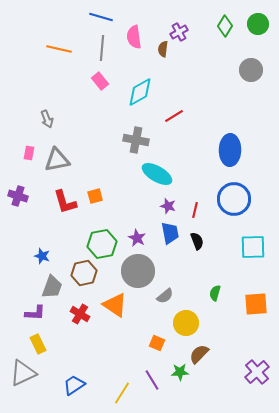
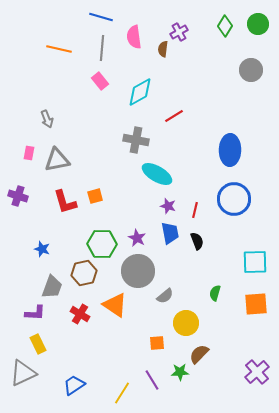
green hexagon at (102, 244): rotated 12 degrees clockwise
cyan square at (253, 247): moved 2 px right, 15 px down
blue star at (42, 256): moved 7 px up
orange square at (157, 343): rotated 28 degrees counterclockwise
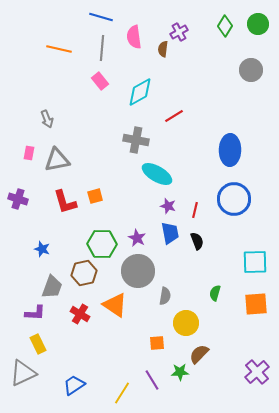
purple cross at (18, 196): moved 3 px down
gray semicircle at (165, 296): rotated 42 degrees counterclockwise
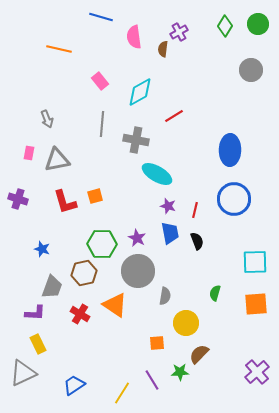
gray line at (102, 48): moved 76 px down
